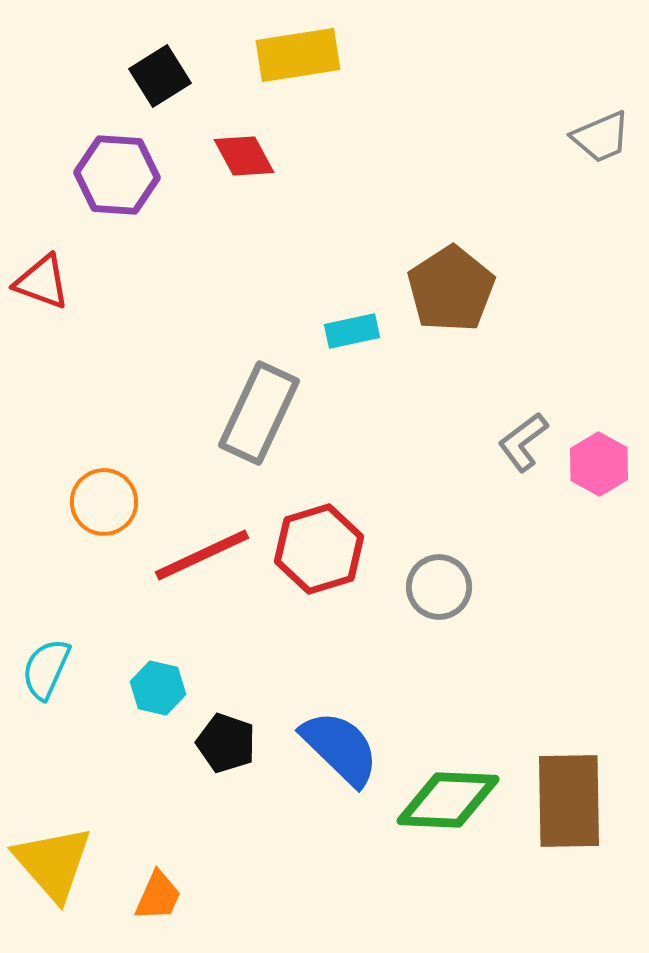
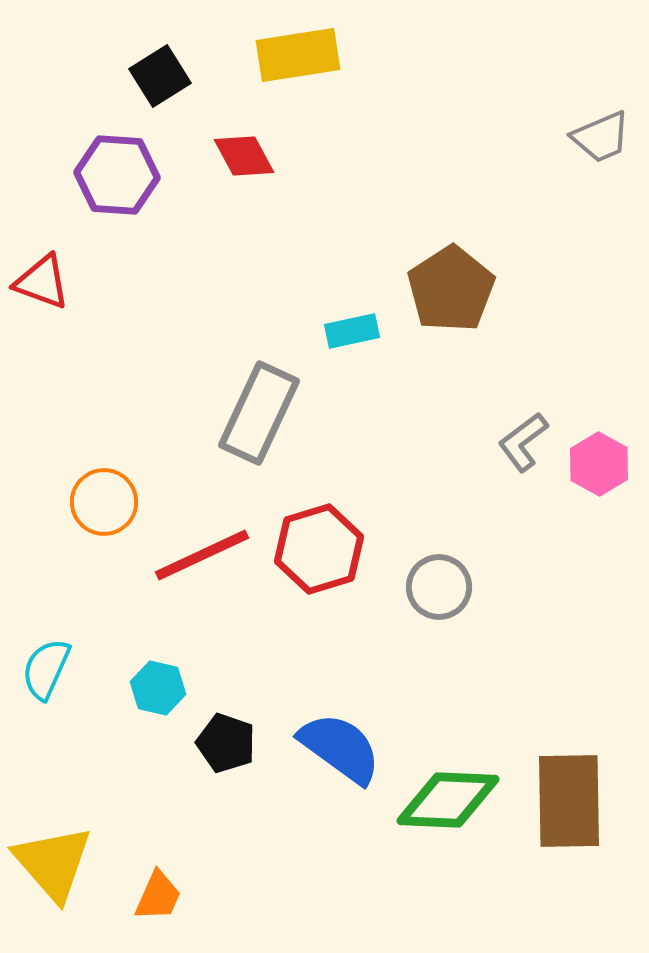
blue semicircle: rotated 8 degrees counterclockwise
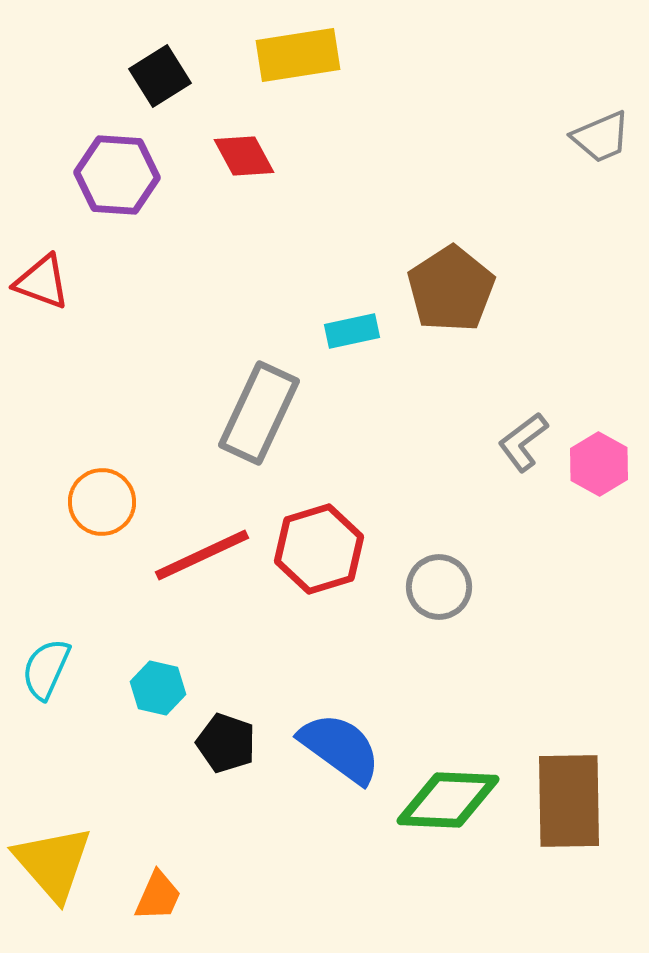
orange circle: moved 2 px left
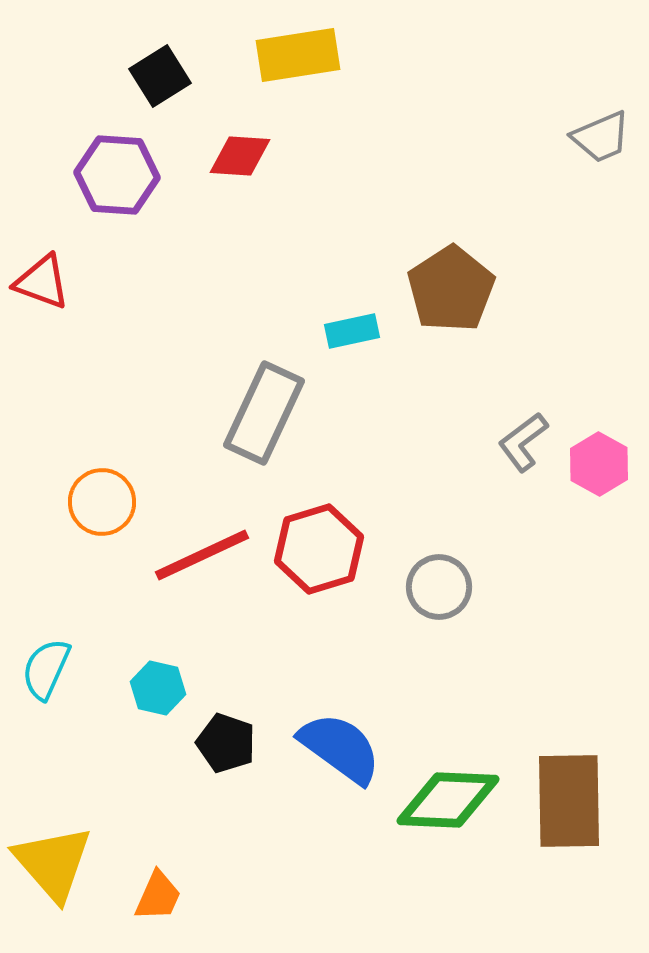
red diamond: moved 4 px left; rotated 58 degrees counterclockwise
gray rectangle: moved 5 px right
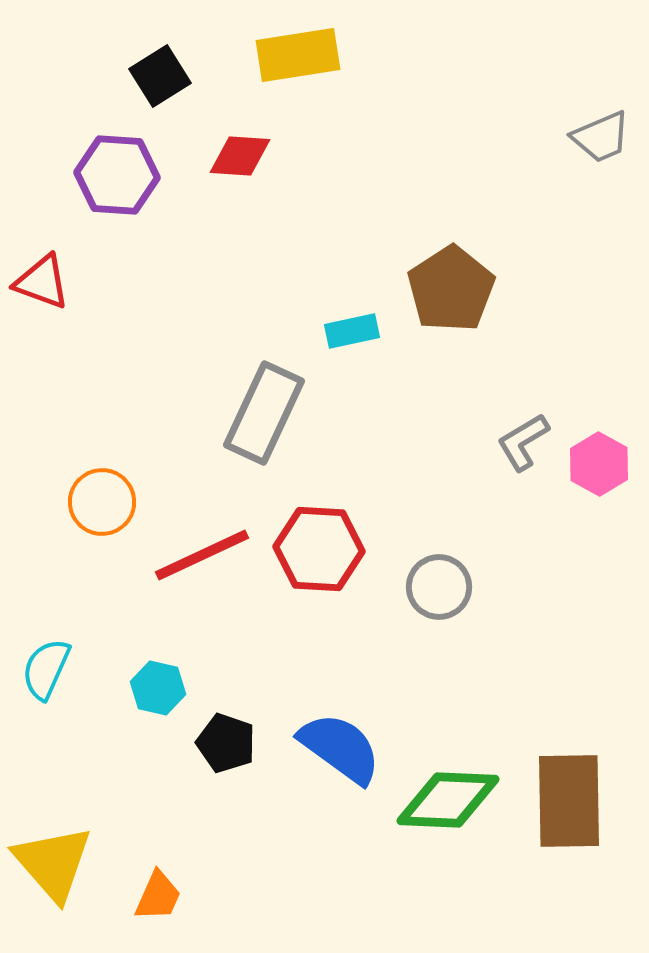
gray L-shape: rotated 6 degrees clockwise
red hexagon: rotated 20 degrees clockwise
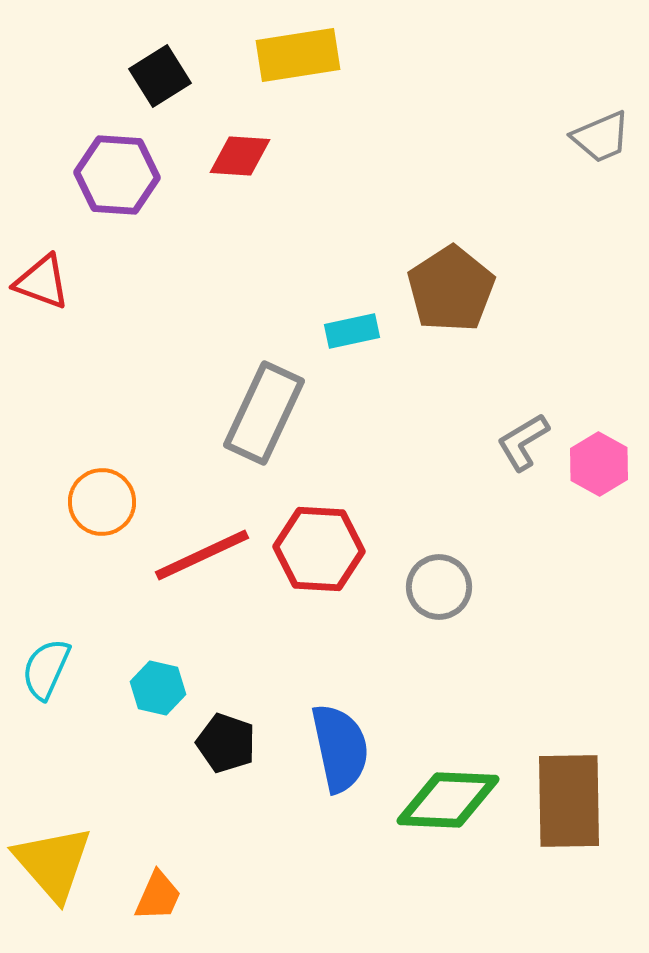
blue semicircle: rotated 42 degrees clockwise
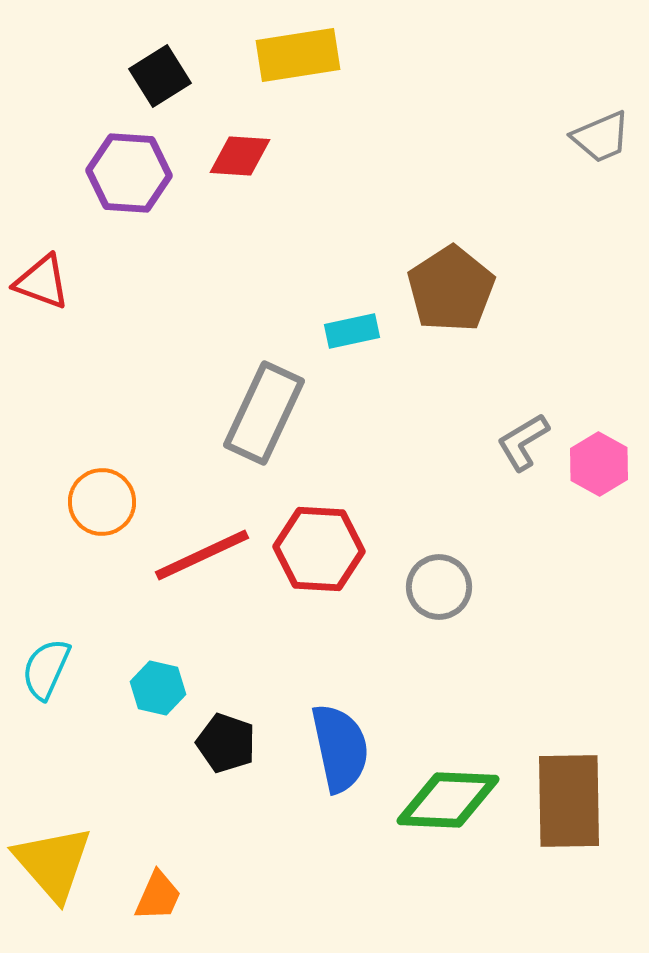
purple hexagon: moved 12 px right, 2 px up
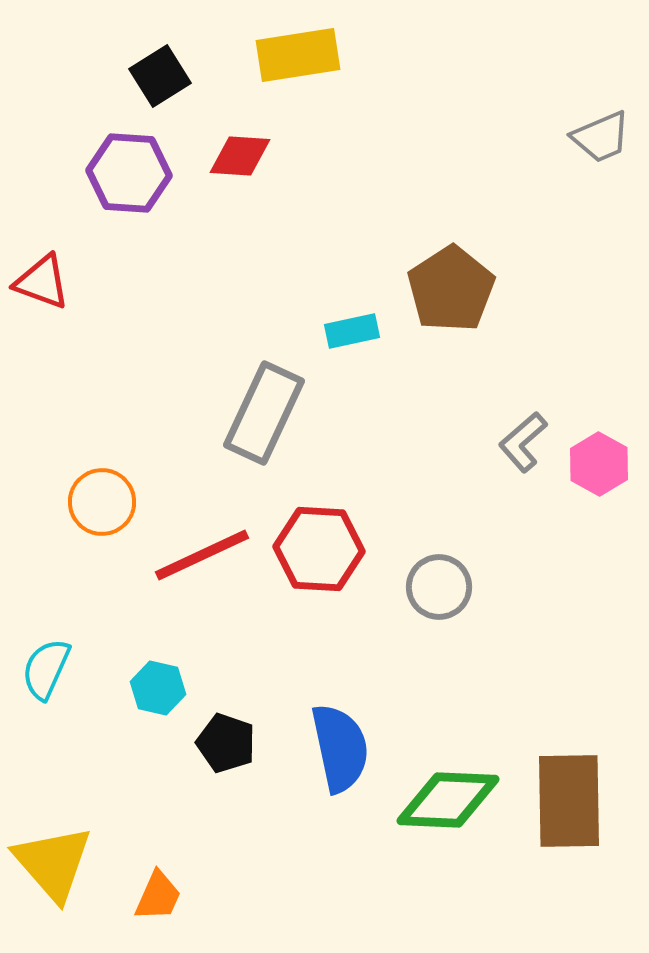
gray L-shape: rotated 10 degrees counterclockwise
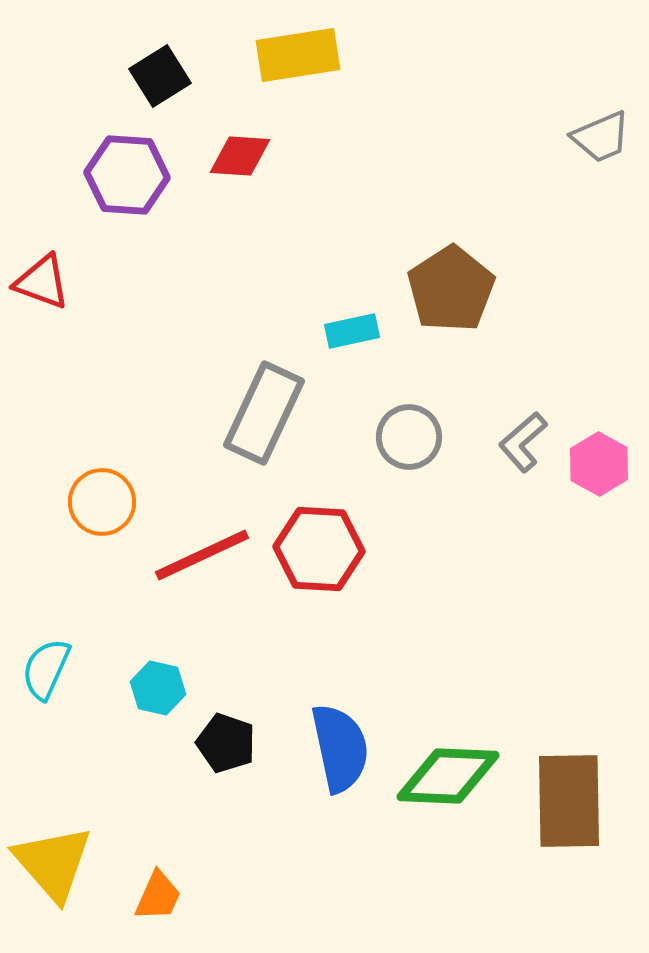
purple hexagon: moved 2 px left, 2 px down
gray circle: moved 30 px left, 150 px up
green diamond: moved 24 px up
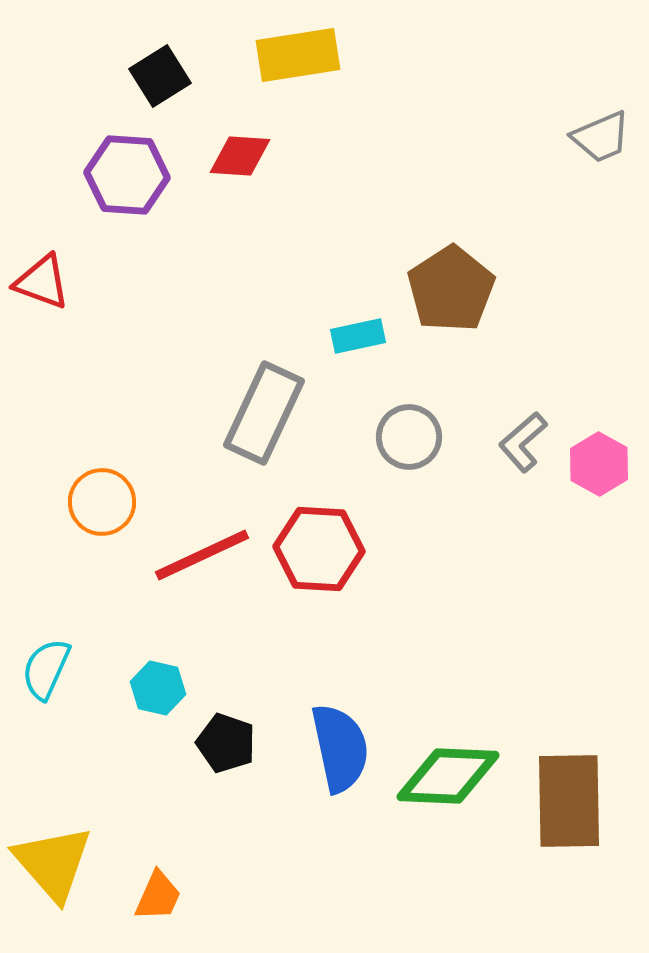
cyan rectangle: moved 6 px right, 5 px down
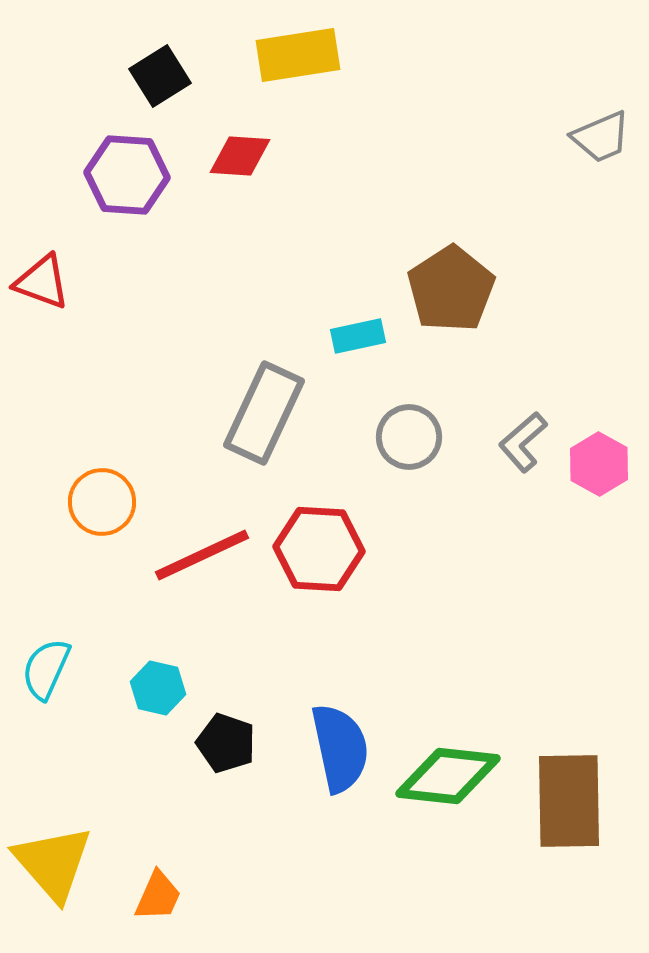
green diamond: rotated 4 degrees clockwise
